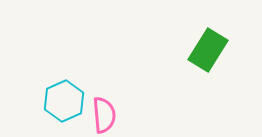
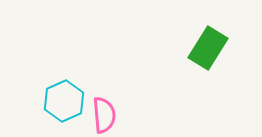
green rectangle: moved 2 px up
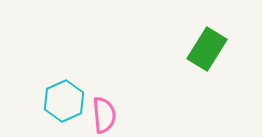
green rectangle: moved 1 px left, 1 px down
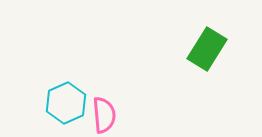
cyan hexagon: moved 2 px right, 2 px down
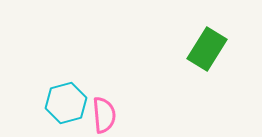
cyan hexagon: rotated 9 degrees clockwise
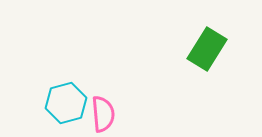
pink semicircle: moved 1 px left, 1 px up
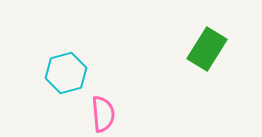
cyan hexagon: moved 30 px up
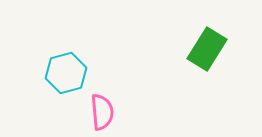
pink semicircle: moved 1 px left, 2 px up
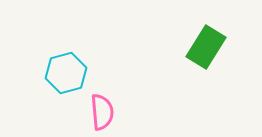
green rectangle: moved 1 px left, 2 px up
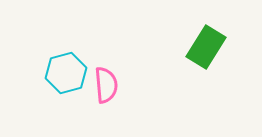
pink semicircle: moved 4 px right, 27 px up
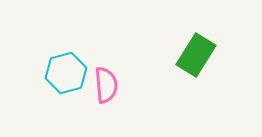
green rectangle: moved 10 px left, 8 px down
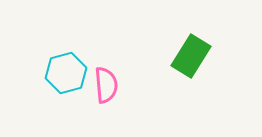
green rectangle: moved 5 px left, 1 px down
